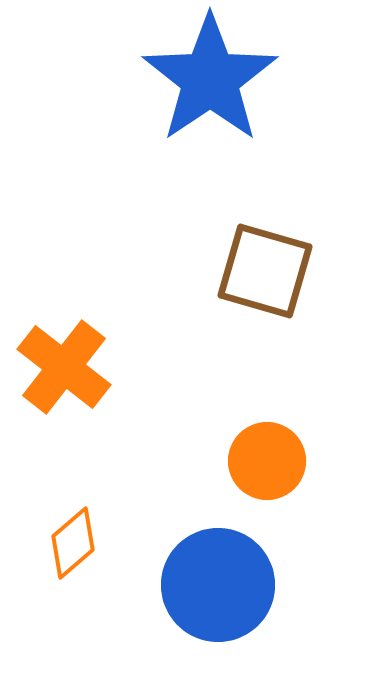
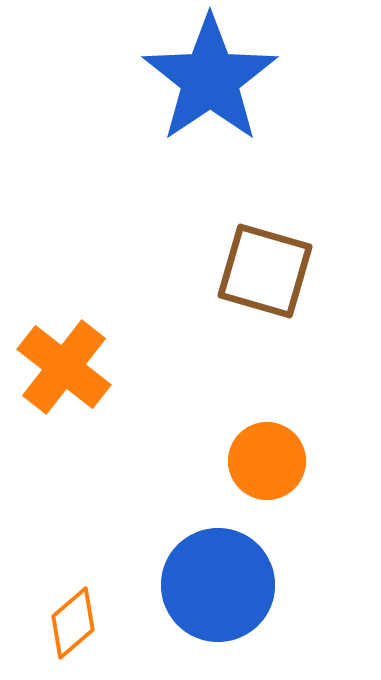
orange diamond: moved 80 px down
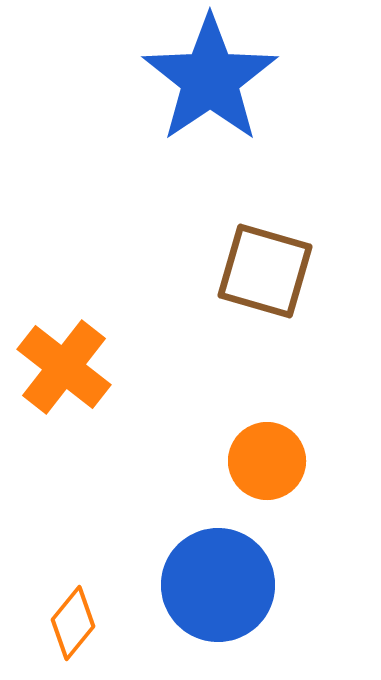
orange diamond: rotated 10 degrees counterclockwise
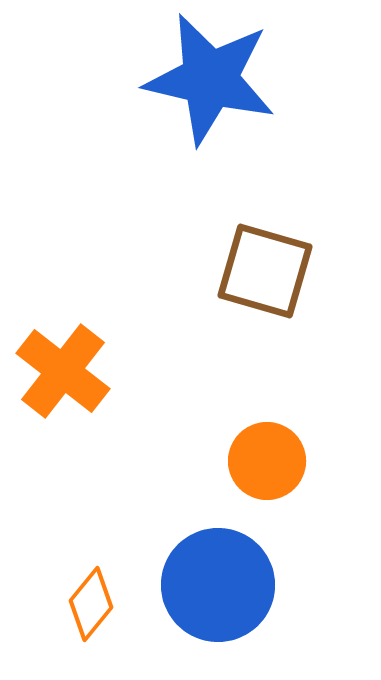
blue star: rotated 25 degrees counterclockwise
orange cross: moved 1 px left, 4 px down
orange diamond: moved 18 px right, 19 px up
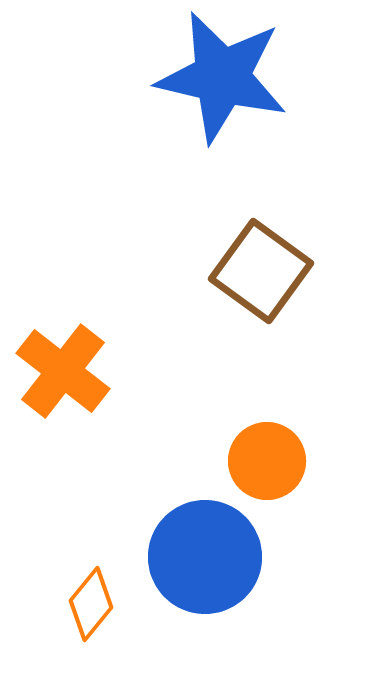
blue star: moved 12 px right, 2 px up
brown square: moved 4 px left; rotated 20 degrees clockwise
blue circle: moved 13 px left, 28 px up
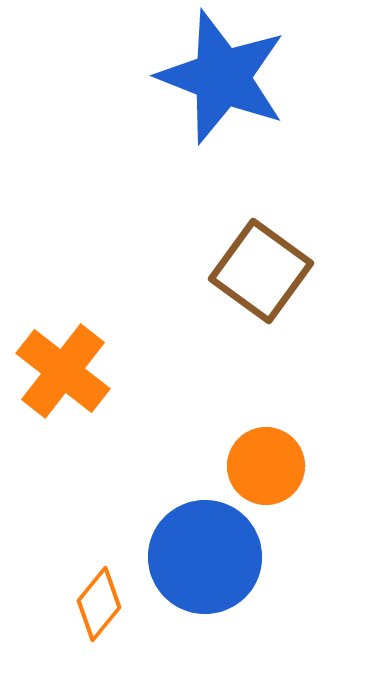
blue star: rotated 8 degrees clockwise
orange circle: moved 1 px left, 5 px down
orange diamond: moved 8 px right
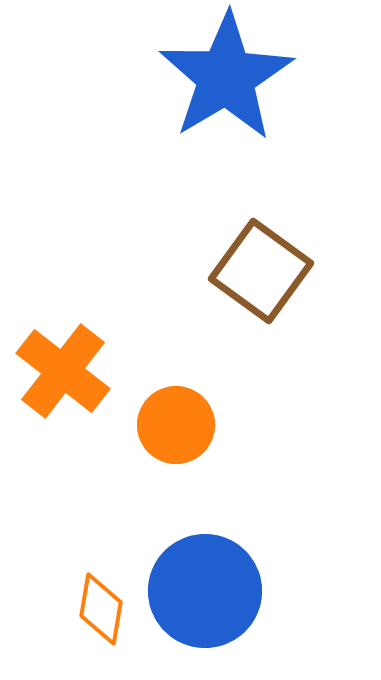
blue star: moved 4 px right; rotated 20 degrees clockwise
orange circle: moved 90 px left, 41 px up
blue circle: moved 34 px down
orange diamond: moved 2 px right, 5 px down; rotated 30 degrees counterclockwise
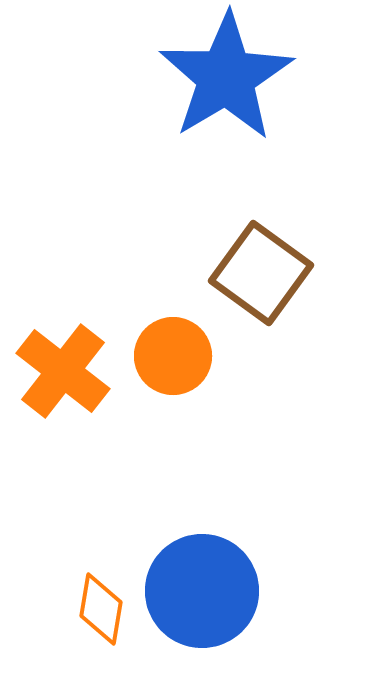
brown square: moved 2 px down
orange circle: moved 3 px left, 69 px up
blue circle: moved 3 px left
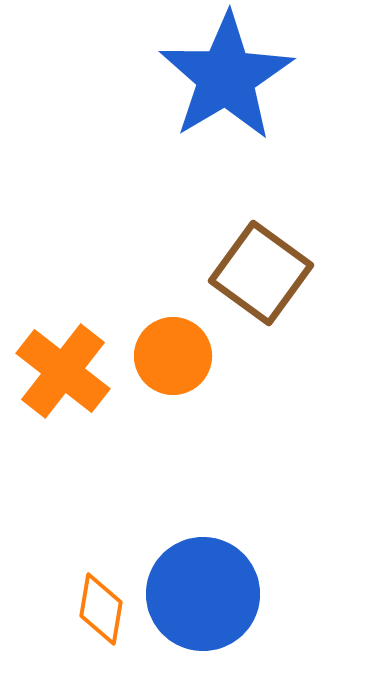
blue circle: moved 1 px right, 3 px down
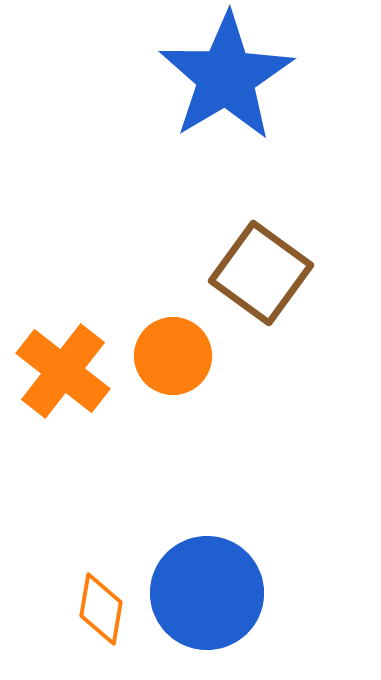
blue circle: moved 4 px right, 1 px up
